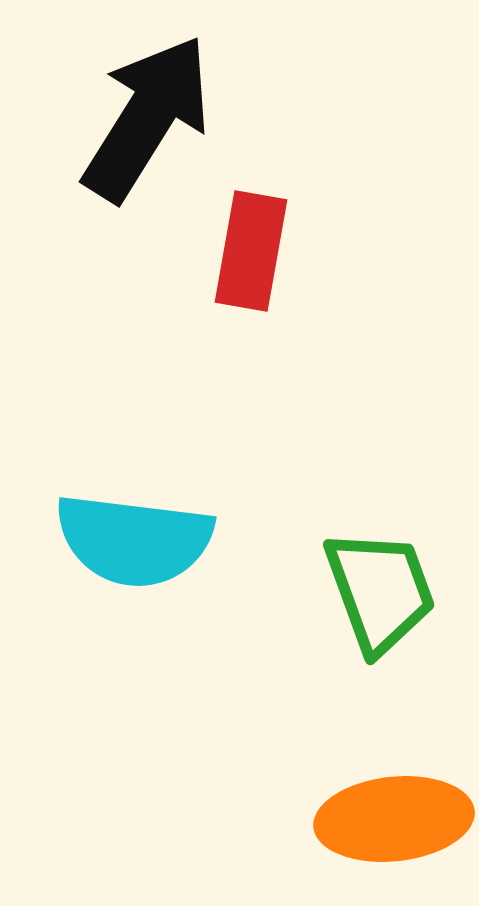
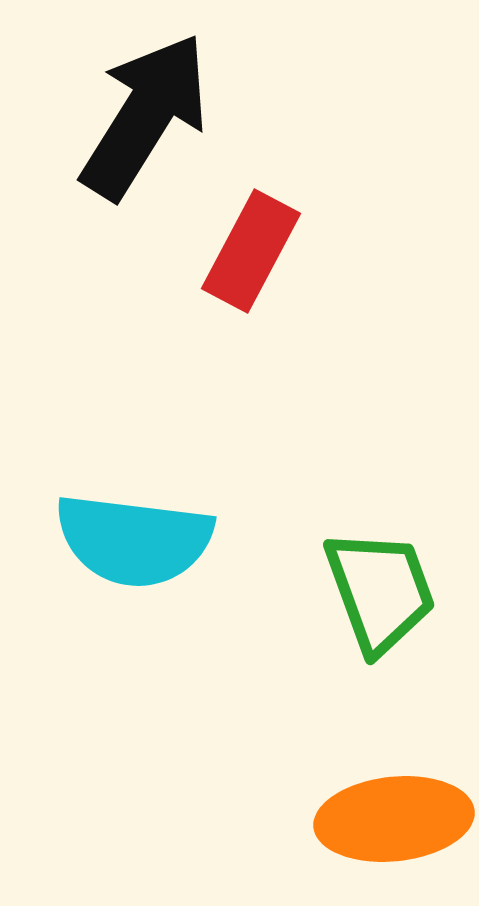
black arrow: moved 2 px left, 2 px up
red rectangle: rotated 18 degrees clockwise
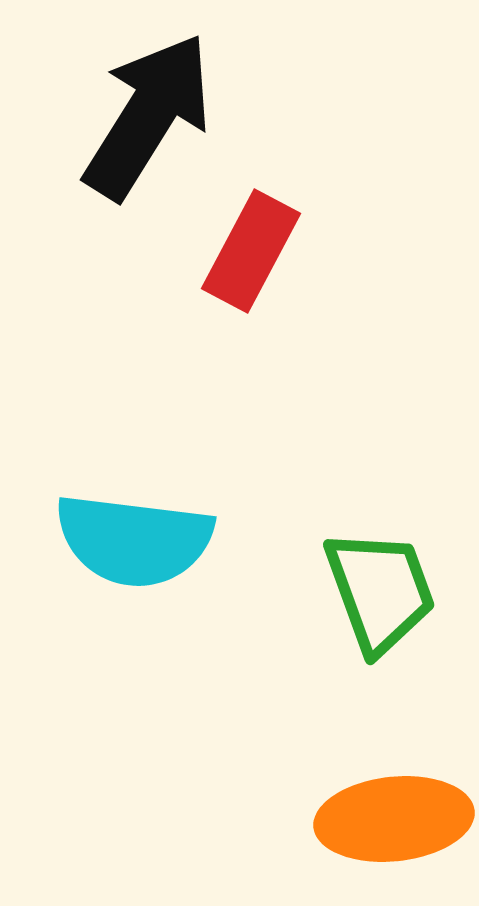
black arrow: moved 3 px right
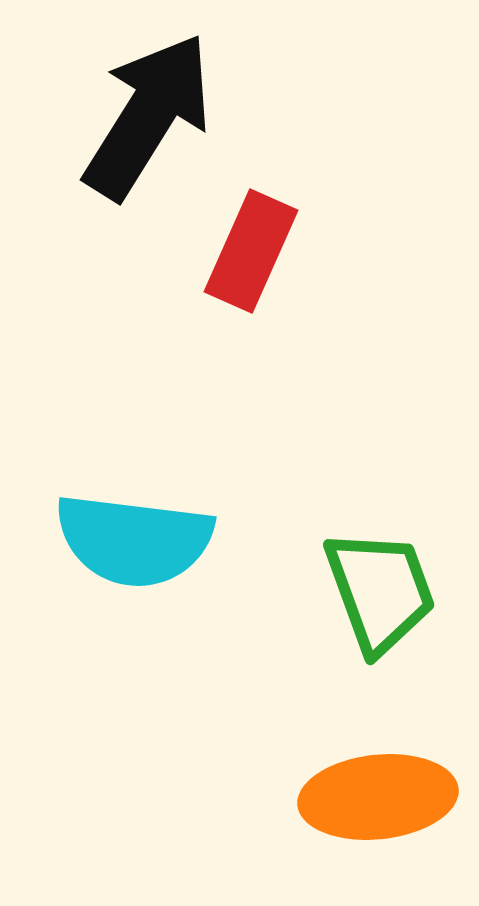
red rectangle: rotated 4 degrees counterclockwise
orange ellipse: moved 16 px left, 22 px up
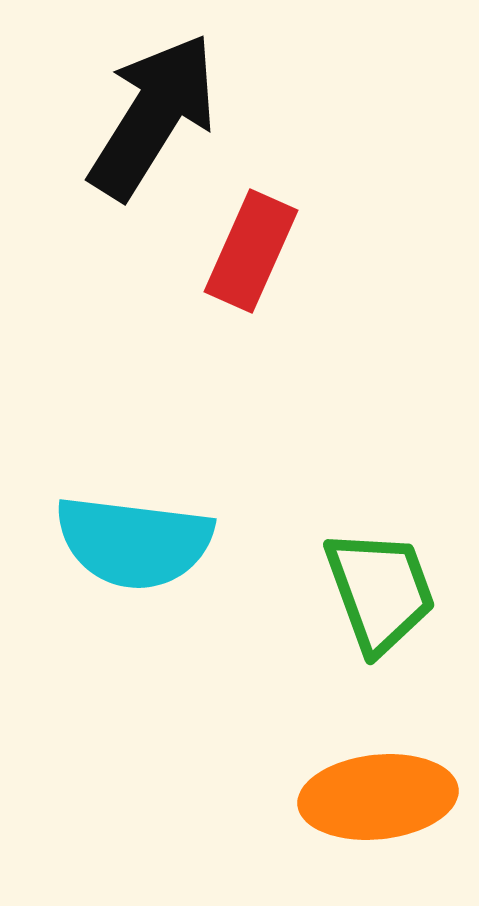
black arrow: moved 5 px right
cyan semicircle: moved 2 px down
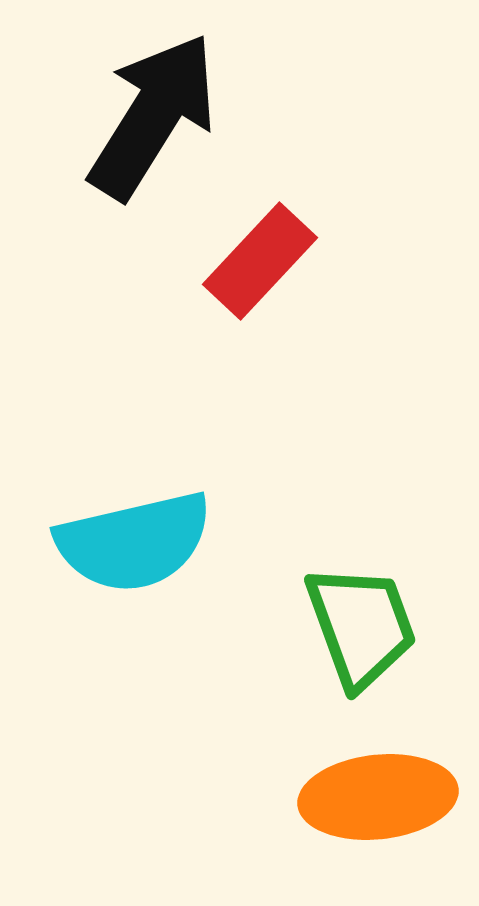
red rectangle: moved 9 px right, 10 px down; rotated 19 degrees clockwise
cyan semicircle: rotated 20 degrees counterclockwise
green trapezoid: moved 19 px left, 35 px down
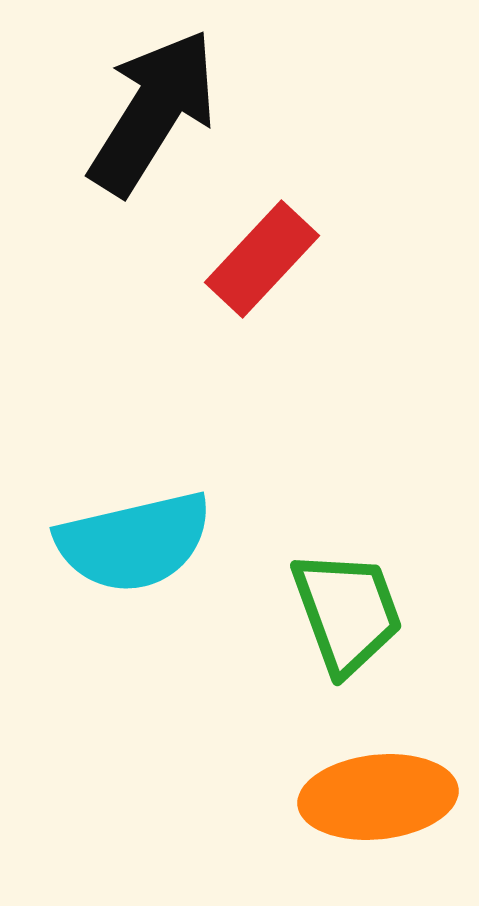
black arrow: moved 4 px up
red rectangle: moved 2 px right, 2 px up
green trapezoid: moved 14 px left, 14 px up
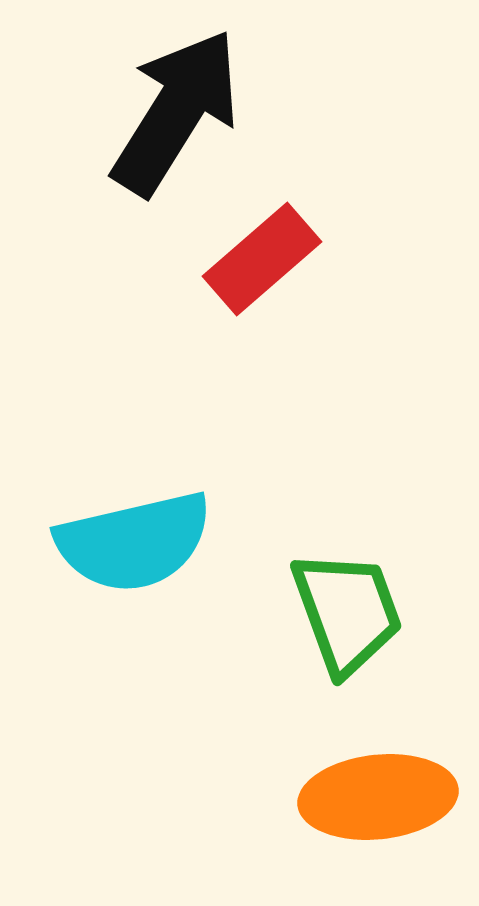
black arrow: moved 23 px right
red rectangle: rotated 6 degrees clockwise
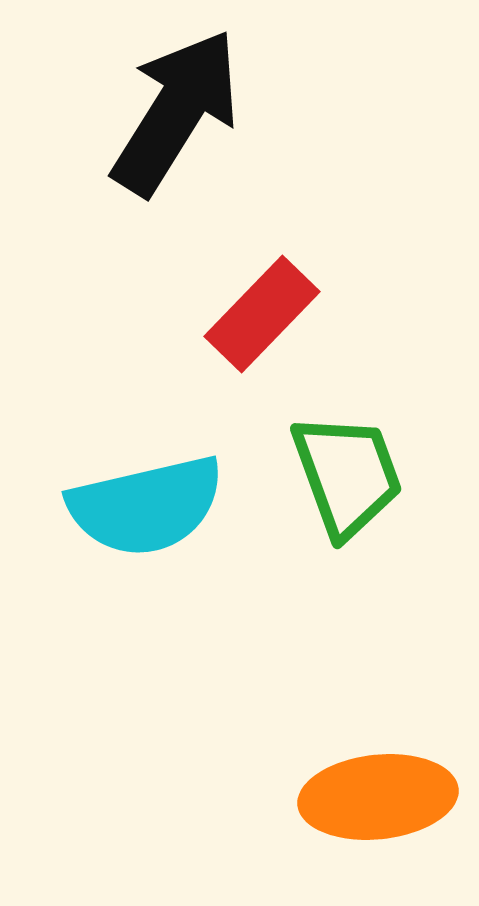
red rectangle: moved 55 px down; rotated 5 degrees counterclockwise
cyan semicircle: moved 12 px right, 36 px up
green trapezoid: moved 137 px up
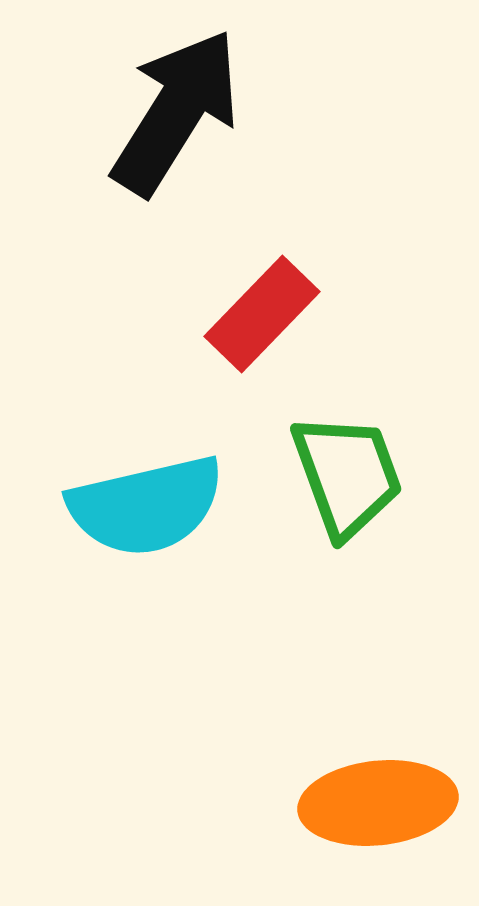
orange ellipse: moved 6 px down
